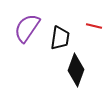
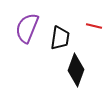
purple semicircle: rotated 12 degrees counterclockwise
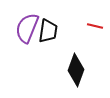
red line: moved 1 px right
black trapezoid: moved 12 px left, 7 px up
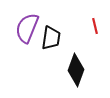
red line: rotated 63 degrees clockwise
black trapezoid: moved 3 px right, 7 px down
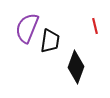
black trapezoid: moved 1 px left, 3 px down
black diamond: moved 3 px up
